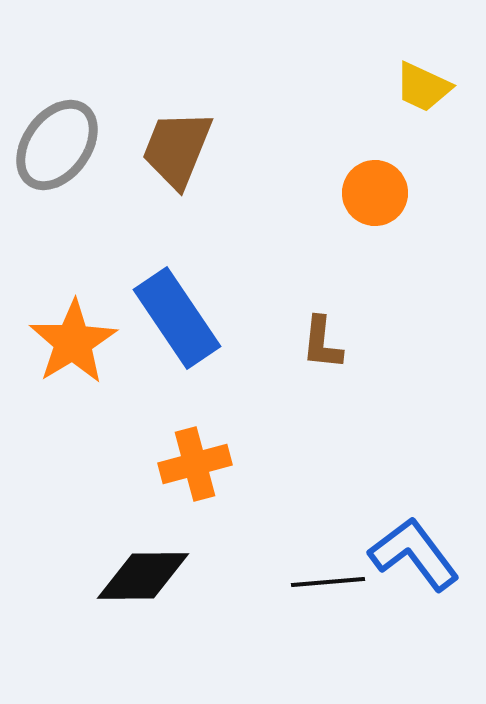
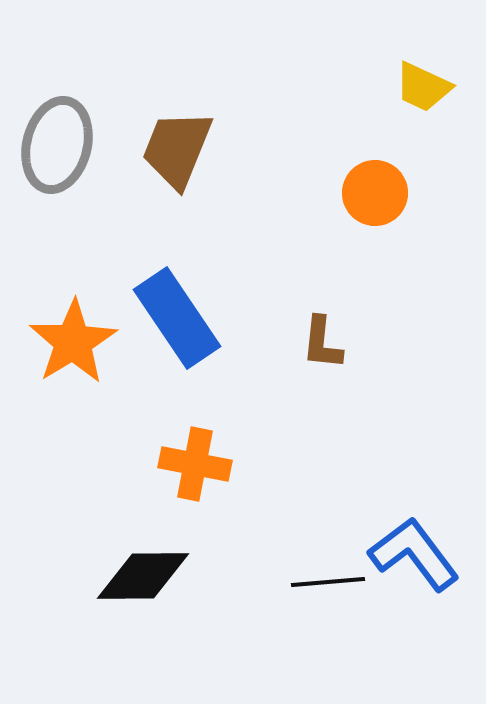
gray ellipse: rotated 22 degrees counterclockwise
orange cross: rotated 26 degrees clockwise
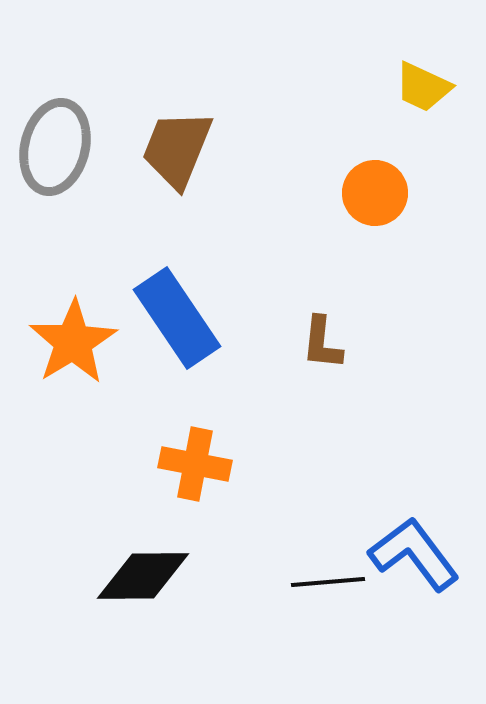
gray ellipse: moved 2 px left, 2 px down
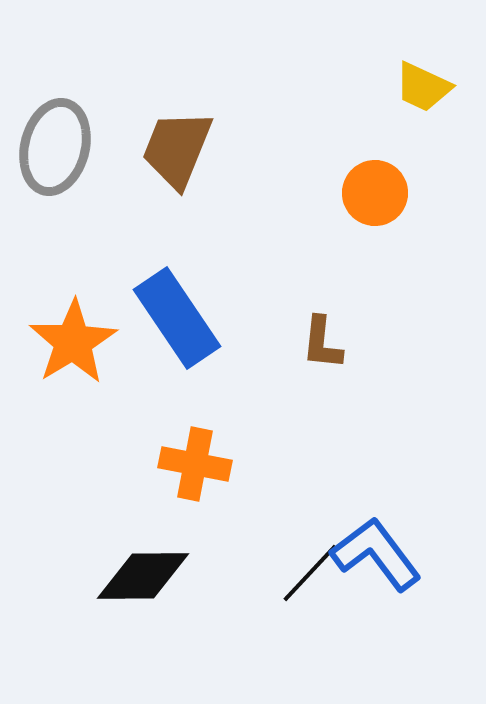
blue L-shape: moved 38 px left
black line: moved 18 px left, 9 px up; rotated 42 degrees counterclockwise
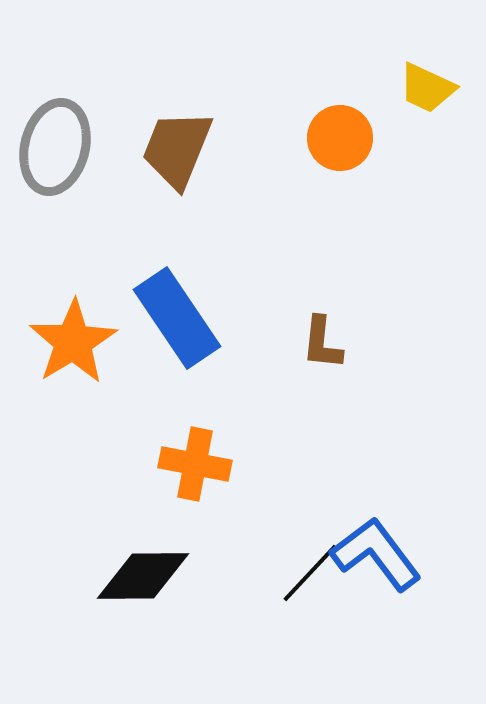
yellow trapezoid: moved 4 px right, 1 px down
orange circle: moved 35 px left, 55 px up
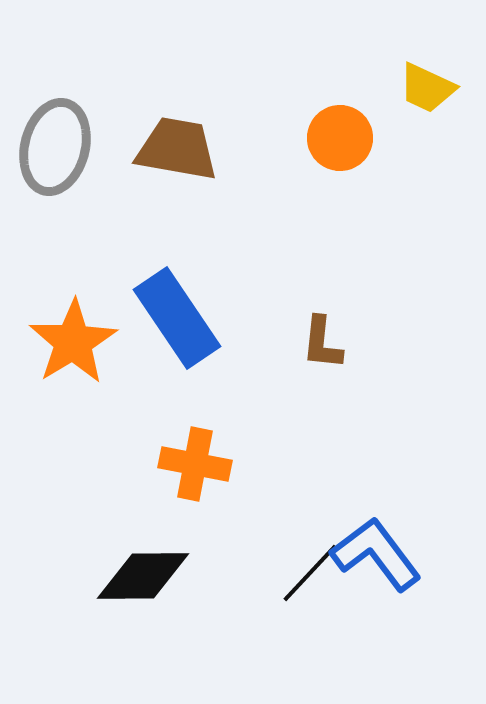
brown trapezoid: rotated 78 degrees clockwise
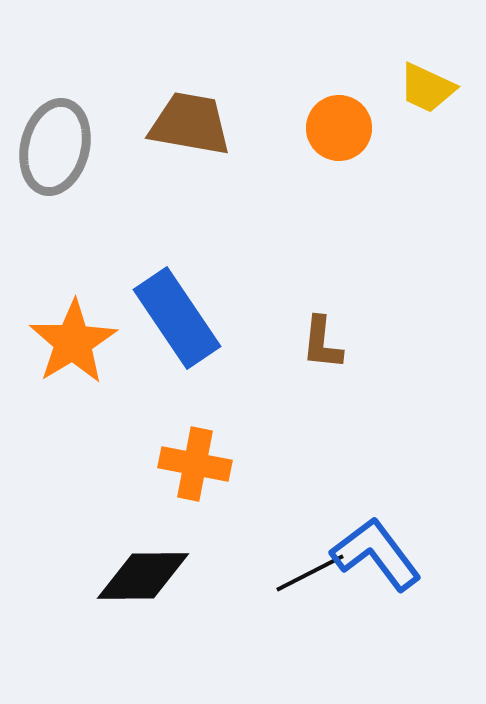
orange circle: moved 1 px left, 10 px up
brown trapezoid: moved 13 px right, 25 px up
black line: rotated 20 degrees clockwise
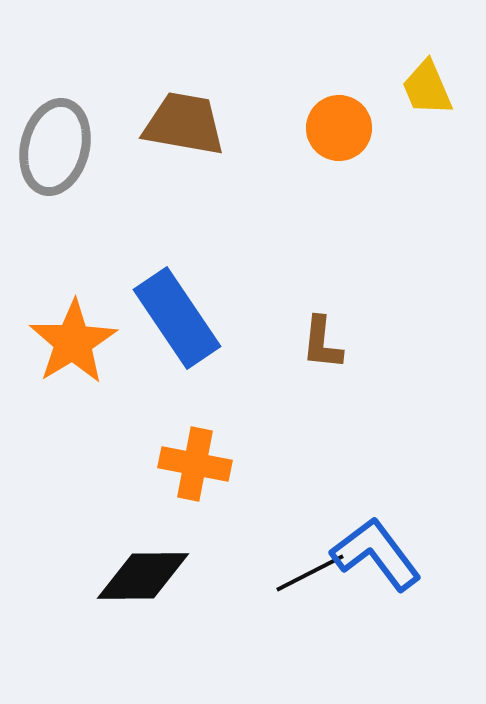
yellow trapezoid: rotated 42 degrees clockwise
brown trapezoid: moved 6 px left
